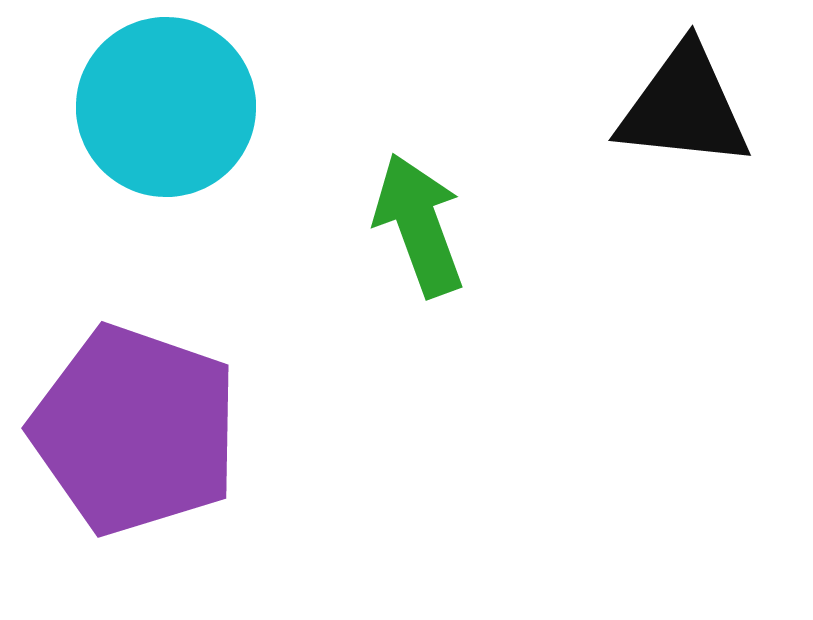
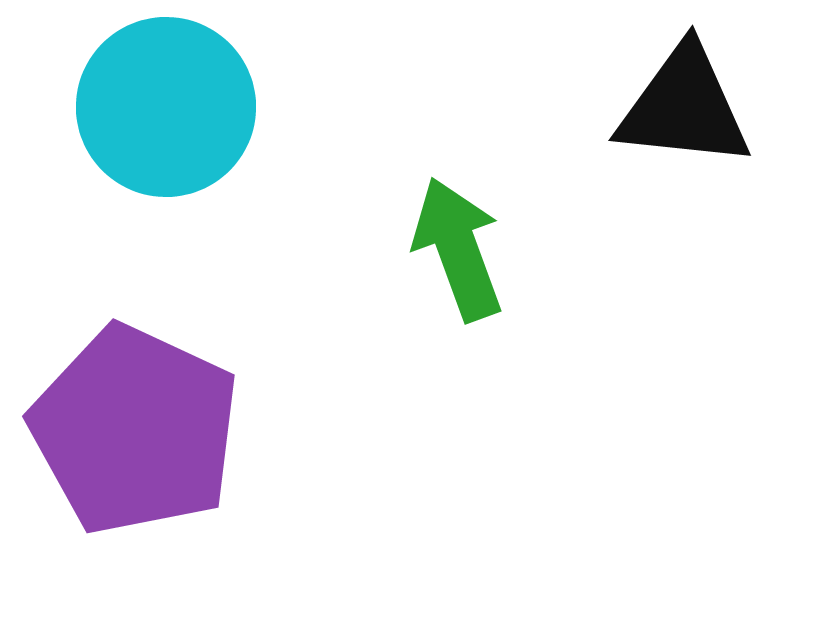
green arrow: moved 39 px right, 24 px down
purple pentagon: rotated 6 degrees clockwise
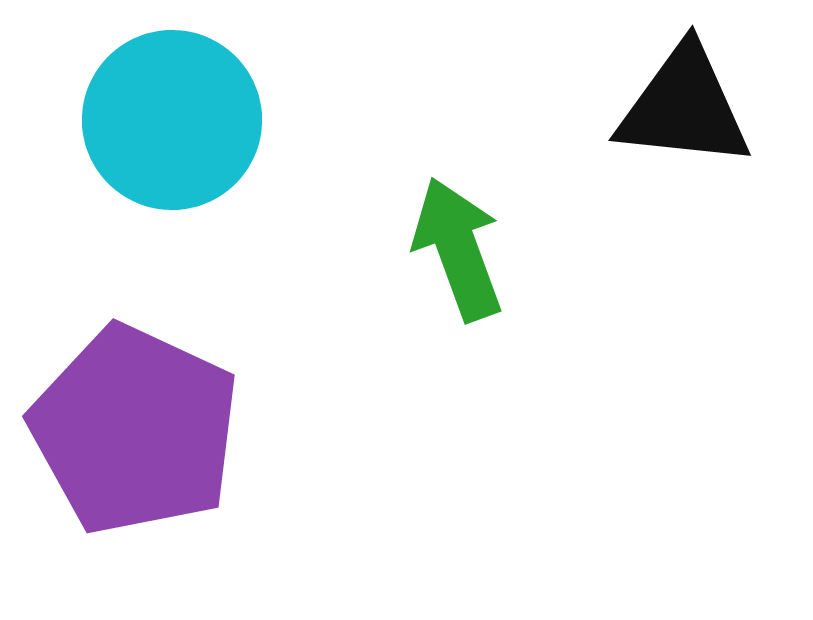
cyan circle: moved 6 px right, 13 px down
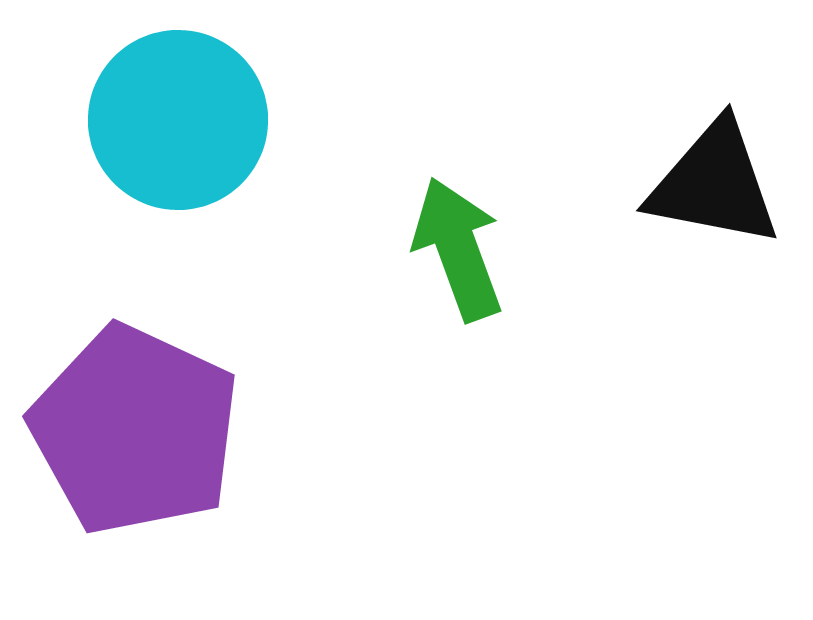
black triangle: moved 30 px right, 77 px down; rotated 5 degrees clockwise
cyan circle: moved 6 px right
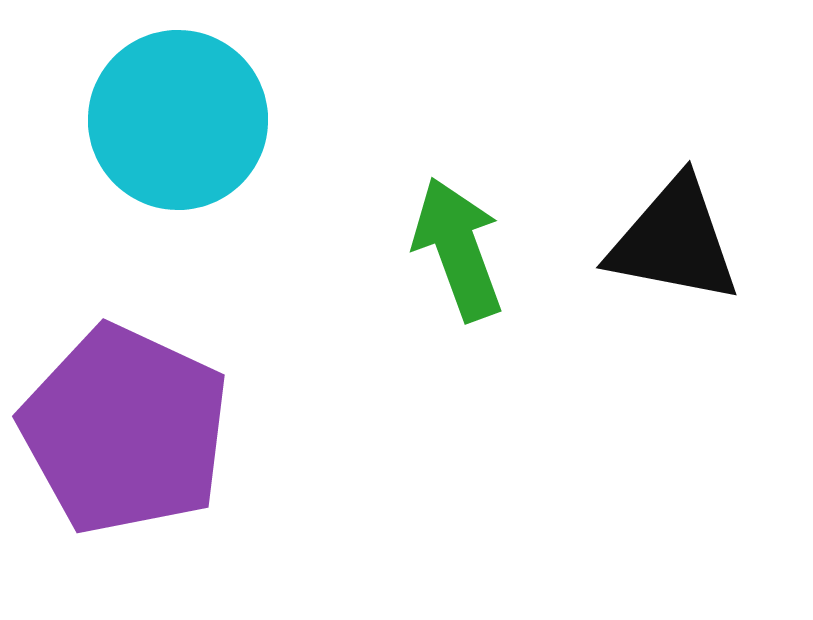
black triangle: moved 40 px left, 57 px down
purple pentagon: moved 10 px left
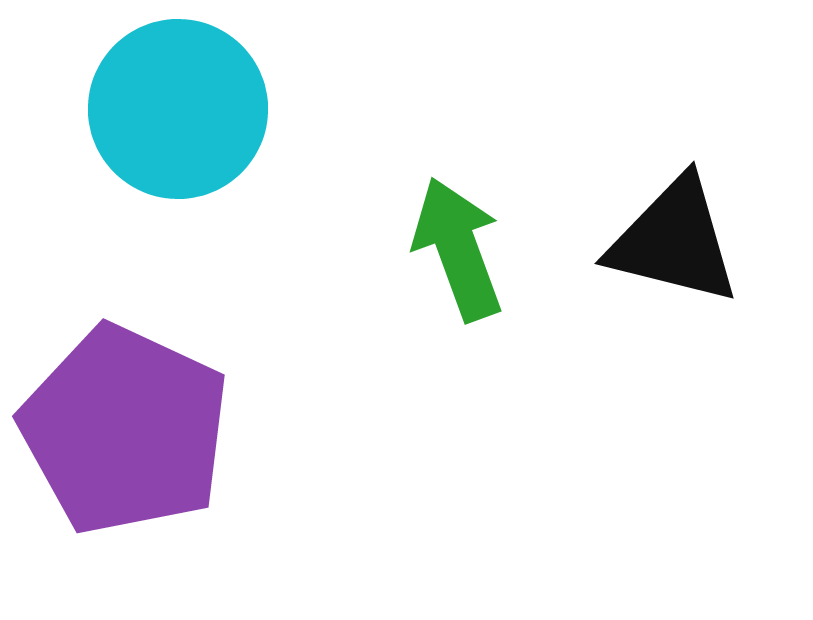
cyan circle: moved 11 px up
black triangle: rotated 3 degrees clockwise
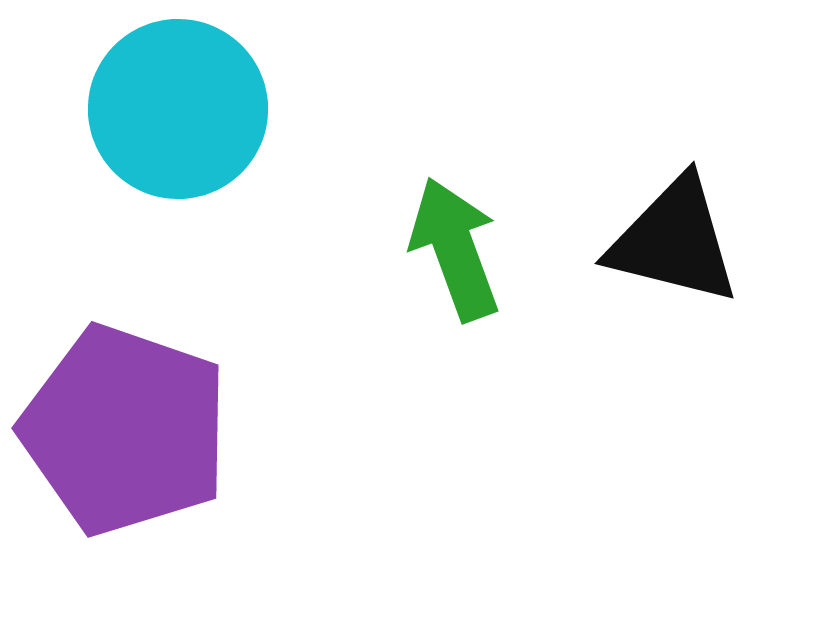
green arrow: moved 3 px left
purple pentagon: rotated 6 degrees counterclockwise
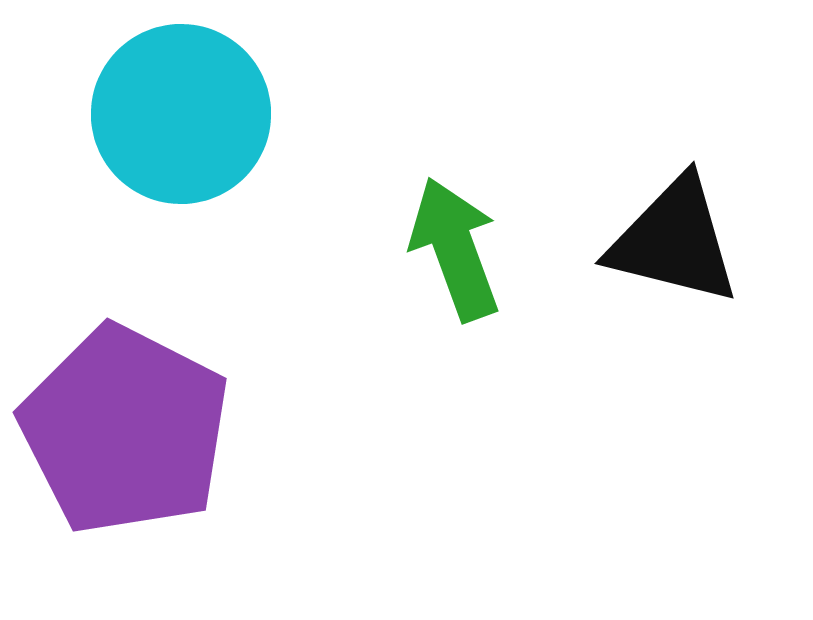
cyan circle: moved 3 px right, 5 px down
purple pentagon: rotated 8 degrees clockwise
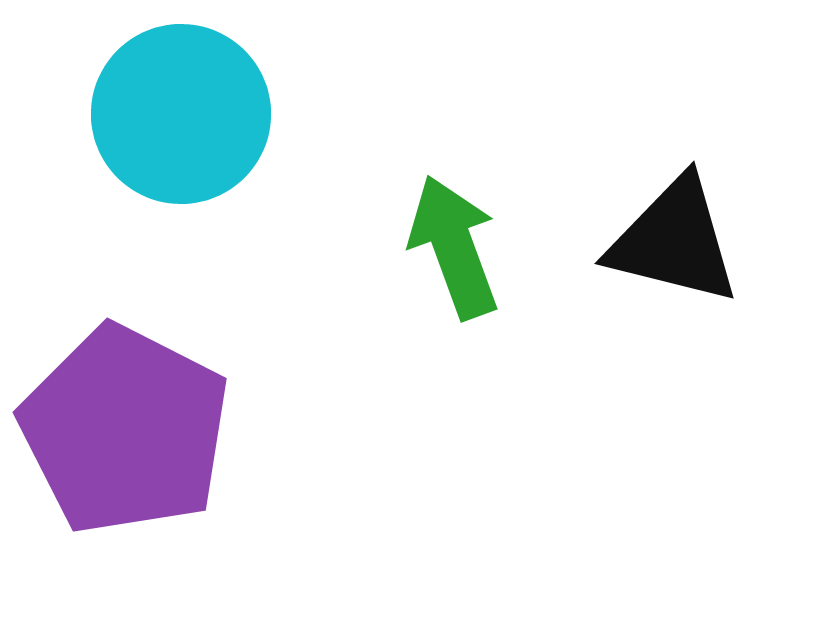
green arrow: moved 1 px left, 2 px up
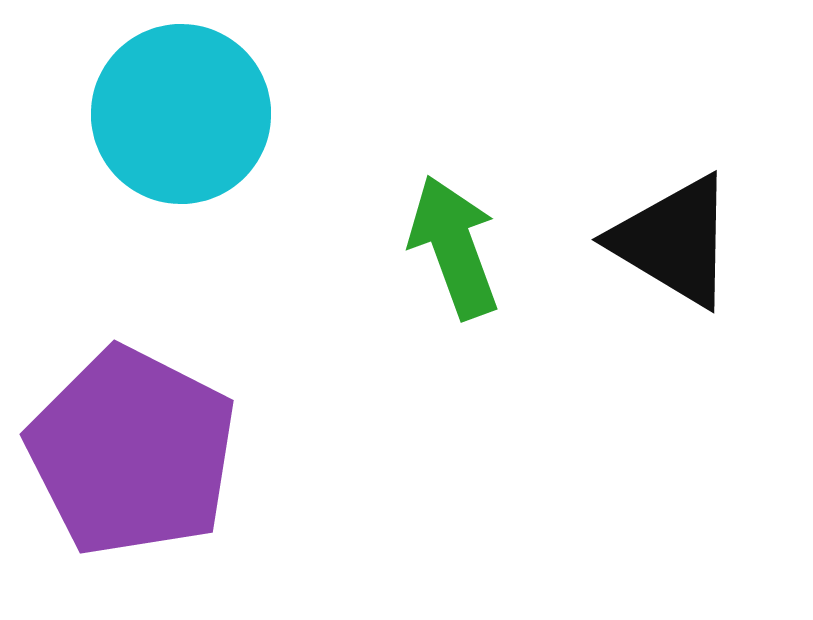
black triangle: rotated 17 degrees clockwise
purple pentagon: moved 7 px right, 22 px down
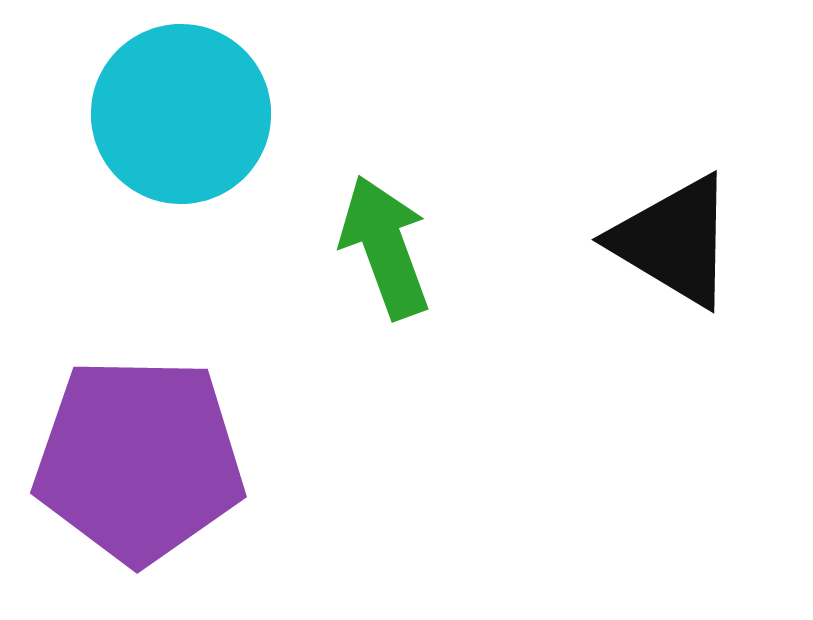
green arrow: moved 69 px left
purple pentagon: moved 7 px right, 8 px down; rotated 26 degrees counterclockwise
